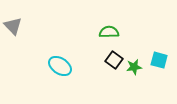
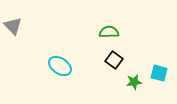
cyan square: moved 13 px down
green star: moved 15 px down
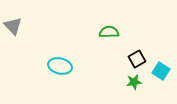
black square: moved 23 px right, 1 px up; rotated 24 degrees clockwise
cyan ellipse: rotated 20 degrees counterclockwise
cyan square: moved 2 px right, 2 px up; rotated 18 degrees clockwise
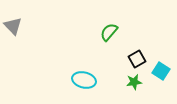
green semicircle: rotated 48 degrees counterclockwise
cyan ellipse: moved 24 px right, 14 px down
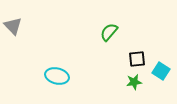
black square: rotated 24 degrees clockwise
cyan ellipse: moved 27 px left, 4 px up
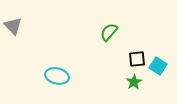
cyan square: moved 3 px left, 5 px up
green star: rotated 21 degrees counterclockwise
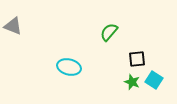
gray triangle: rotated 24 degrees counterclockwise
cyan square: moved 4 px left, 14 px down
cyan ellipse: moved 12 px right, 9 px up
green star: moved 2 px left; rotated 21 degrees counterclockwise
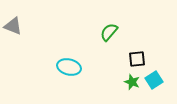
cyan square: rotated 24 degrees clockwise
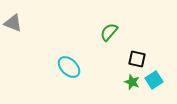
gray triangle: moved 3 px up
black square: rotated 18 degrees clockwise
cyan ellipse: rotated 30 degrees clockwise
